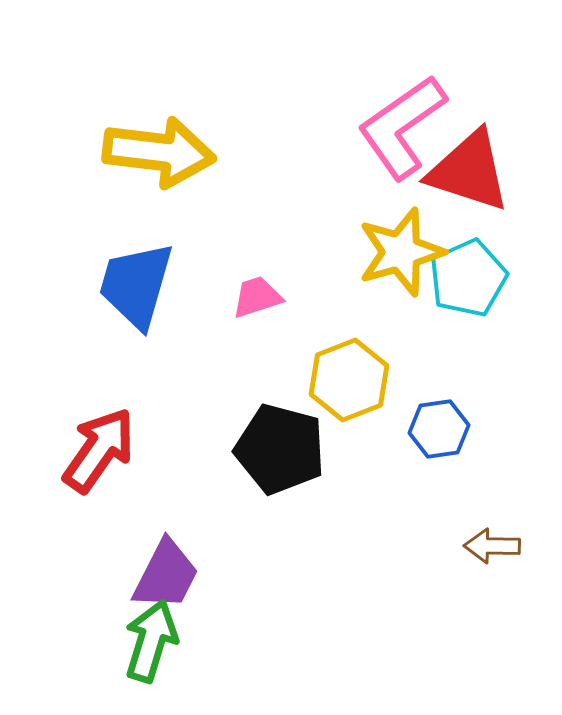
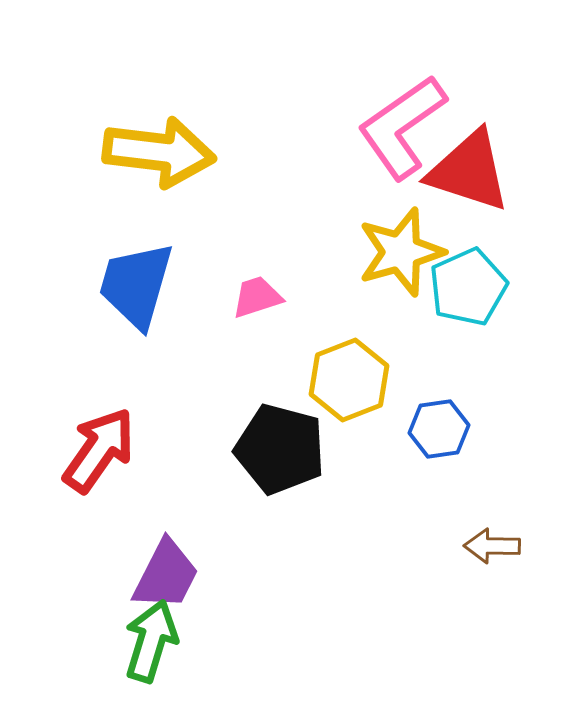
cyan pentagon: moved 9 px down
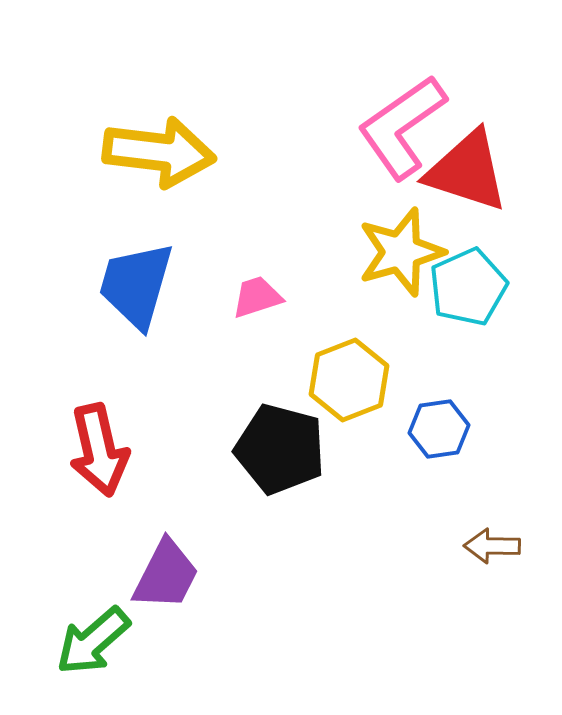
red triangle: moved 2 px left
red arrow: rotated 132 degrees clockwise
green arrow: moved 58 px left; rotated 148 degrees counterclockwise
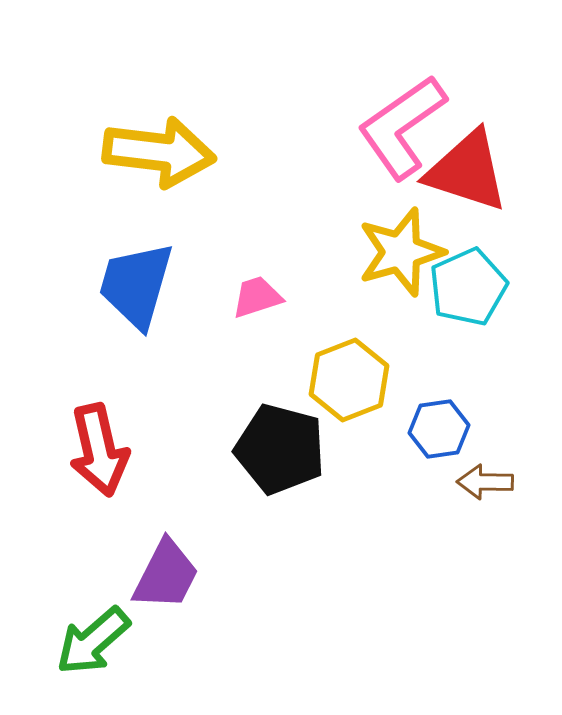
brown arrow: moved 7 px left, 64 px up
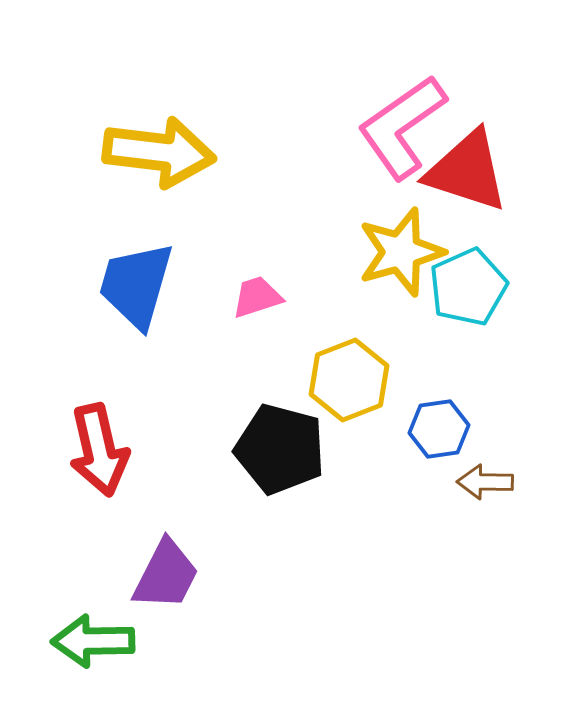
green arrow: rotated 40 degrees clockwise
